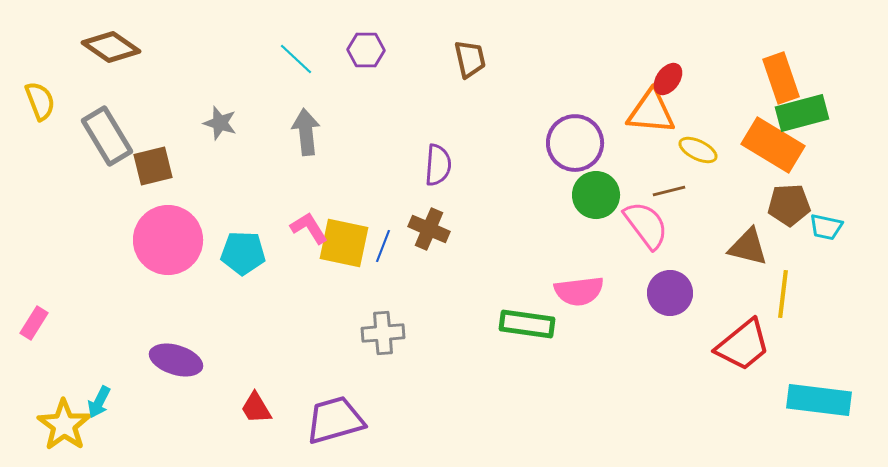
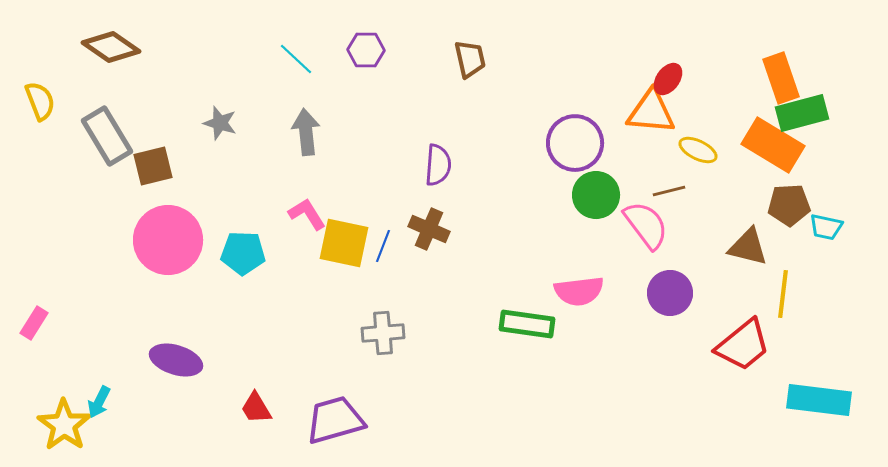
pink L-shape at (309, 228): moved 2 px left, 14 px up
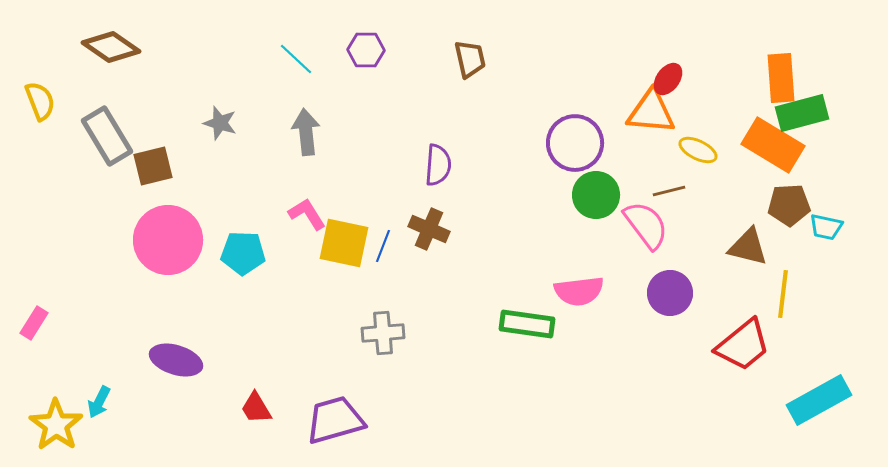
orange rectangle at (781, 78): rotated 15 degrees clockwise
cyan rectangle at (819, 400): rotated 36 degrees counterclockwise
yellow star at (64, 425): moved 8 px left
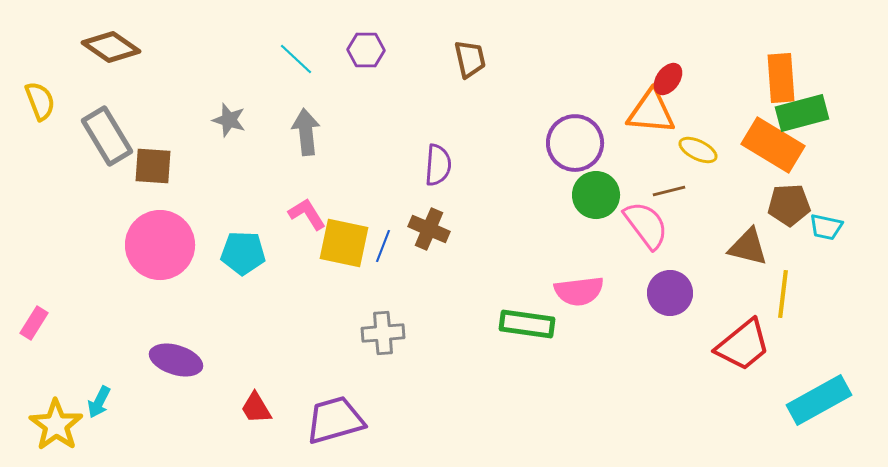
gray star at (220, 123): moved 9 px right, 3 px up
brown square at (153, 166): rotated 18 degrees clockwise
pink circle at (168, 240): moved 8 px left, 5 px down
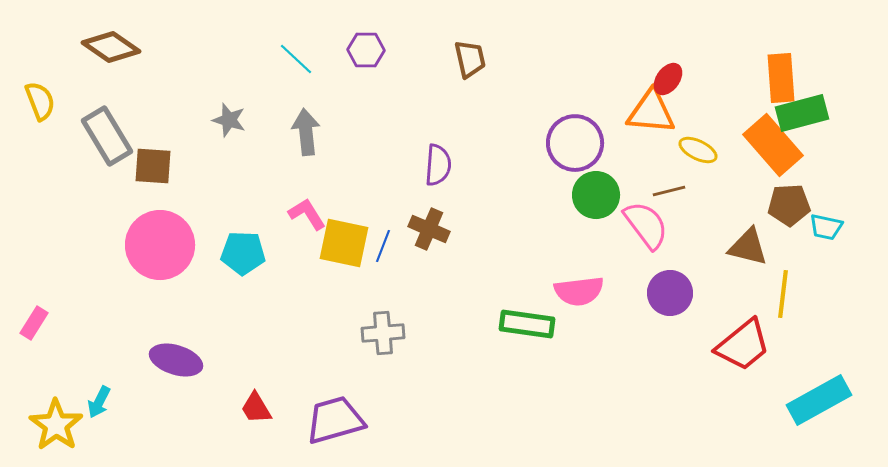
orange rectangle at (773, 145): rotated 18 degrees clockwise
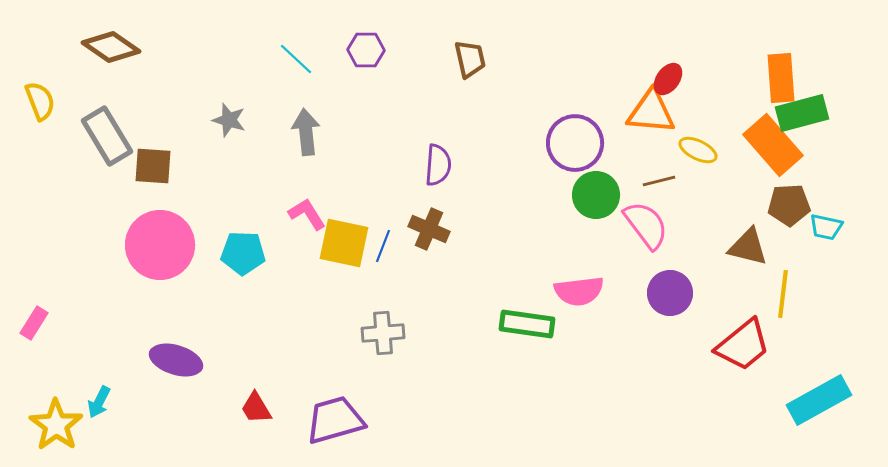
brown line at (669, 191): moved 10 px left, 10 px up
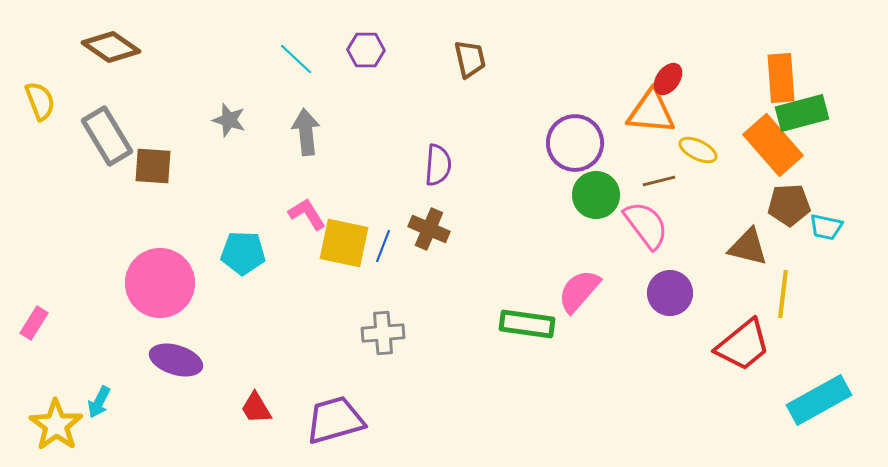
pink circle at (160, 245): moved 38 px down
pink semicircle at (579, 291): rotated 138 degrees clockwise
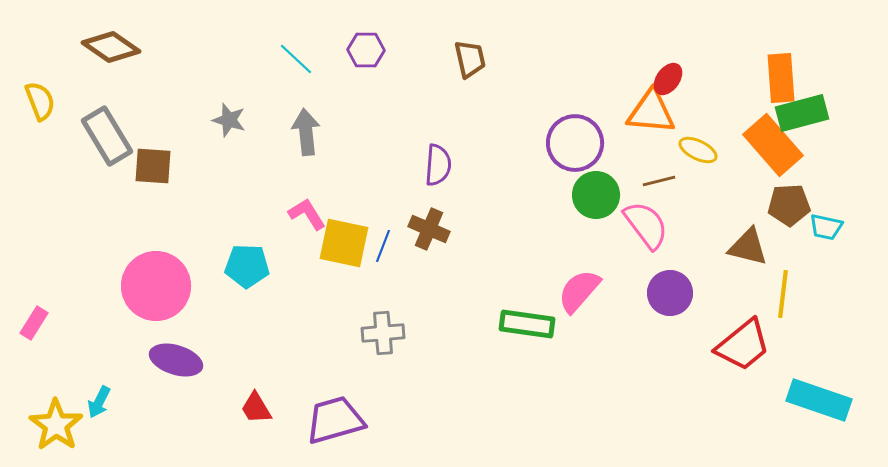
cyan pentagon at (243, 253): moved 4 px right, 13 px down
pink circle at (160, 283): moved 4 px left, 3 px down
cyan rectangle at (819, 400): rotated 48 degrees clockwise
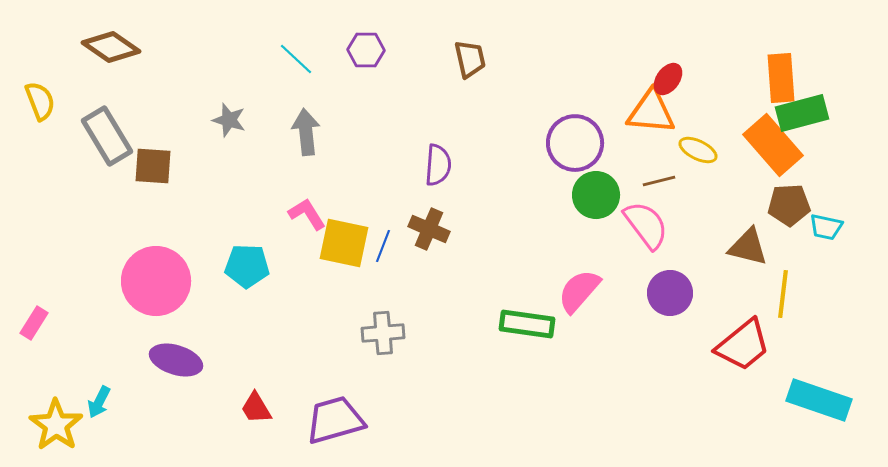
pink circle at (156, 286): moved 5 px up
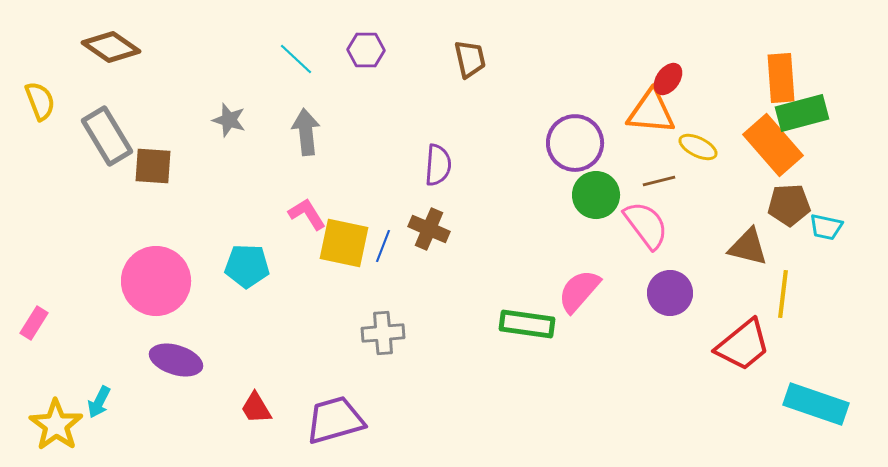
yellow ellipse at (698, 150): moved 3 px up
cyan rectangle at (819, 400): moved 3 px left, 4 px down
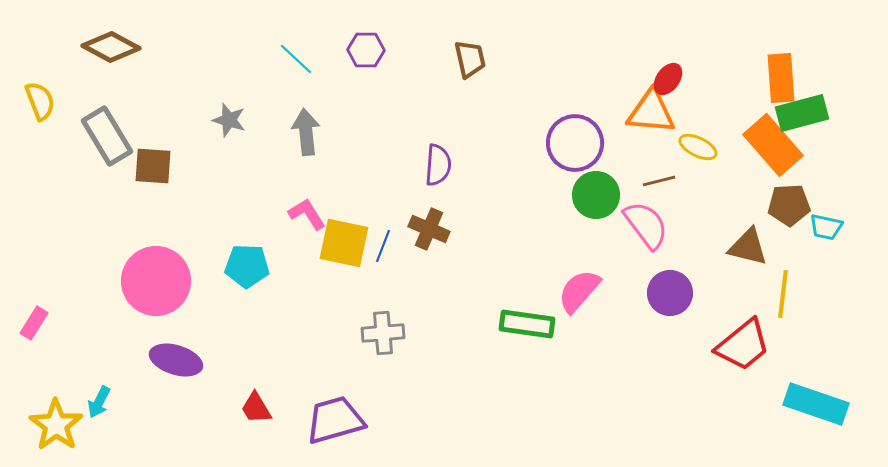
brown diamond at (111, 47): rotated 6 degrees counterclockwise
